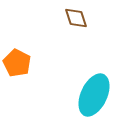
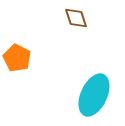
orange pentagon: moved 5 px up
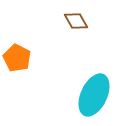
brown diamond: moved 3 px down; rotated 10 degrees counterclockwise
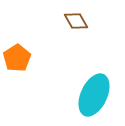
orange pentagon: rotated 12 degrees clockwise
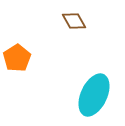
brown diamond: moved 2 px left
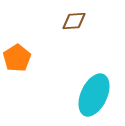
brown diamond: rotated 65 degrees counterclockwise
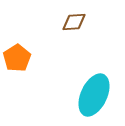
brown diamond: moved 1 px down
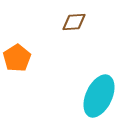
cyan ellipse: moved 5 px right, 1 px down
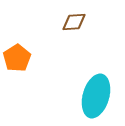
cyan ellipse: moved 3 px left; rotated 9 degrees counterclockwise
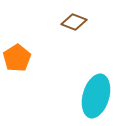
brown diamond: rotated 25 degrees clockwise
